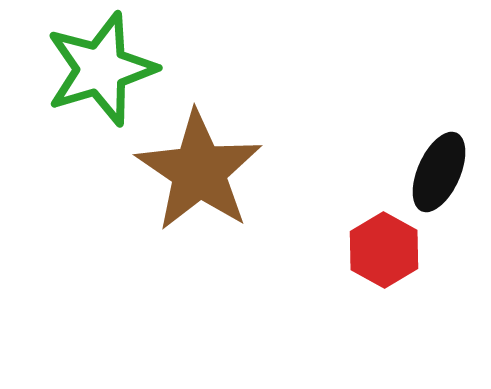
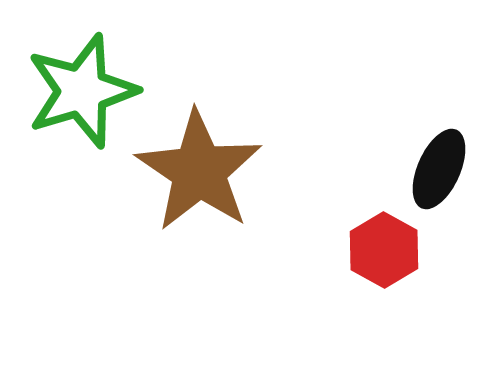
green star: moved 19 px left, 22 px down
black ellipse: moved 3 px up
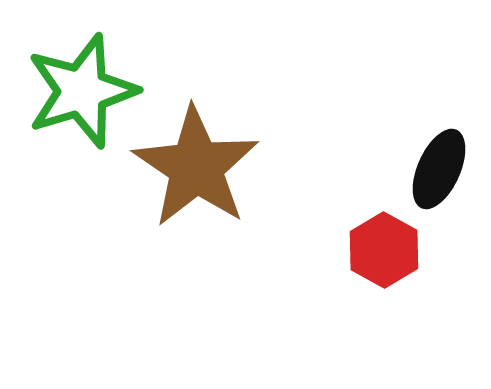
brown star: moved 3 px left, 4 px up
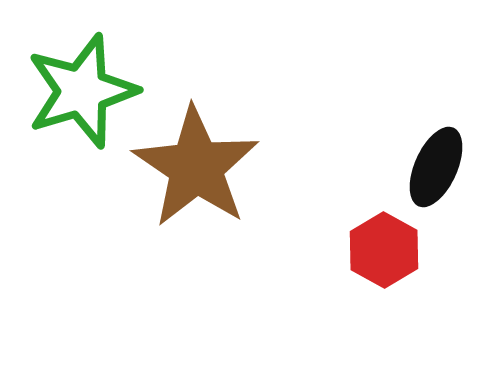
black ellipse: moved 3 px left, 2 px up
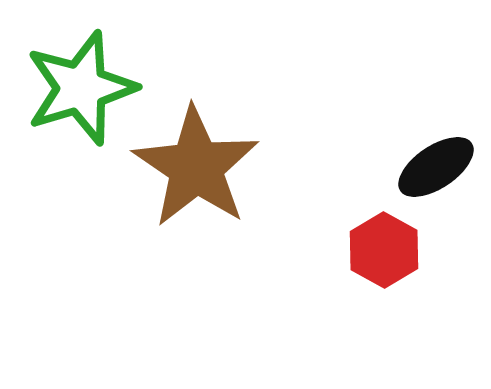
green star: moved 1 px left, 3 px up
black ellipse: rotated 32 degrees clockwise
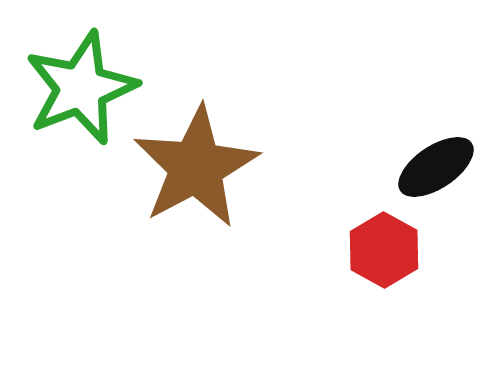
green star: rotated 4 degrees counterclockwise
brown star: rotated 10 degrees clockwise
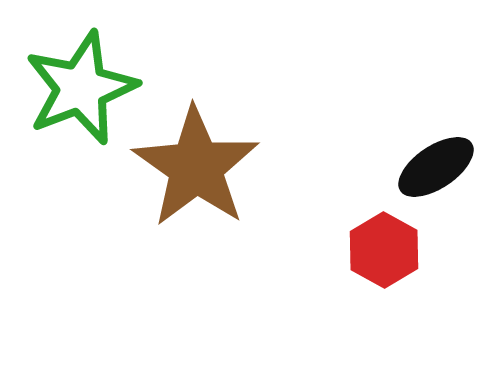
brown star: rotated 9 degrees counterclockwise
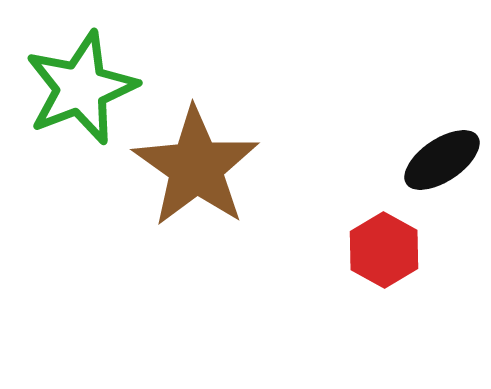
black ellipse: moved 6 px right, 7 px up
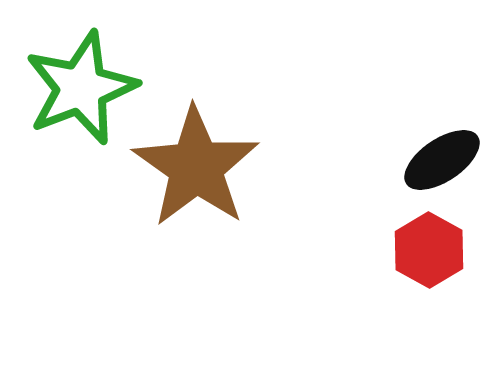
red hexagon: moved 45 px right
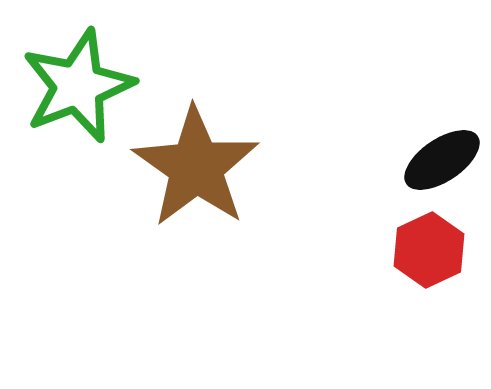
green star: moved 3 px left, 2 px up
red hexagon: rotated 6 degrees clockwise
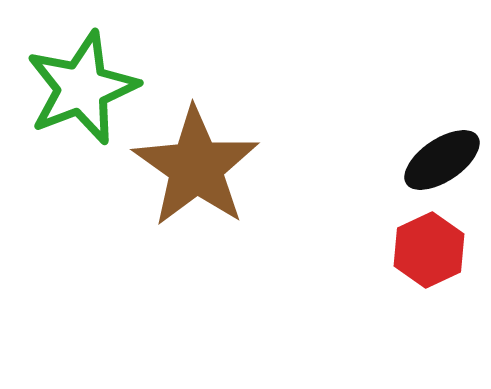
green star: moved 4 px right, 2 px down
